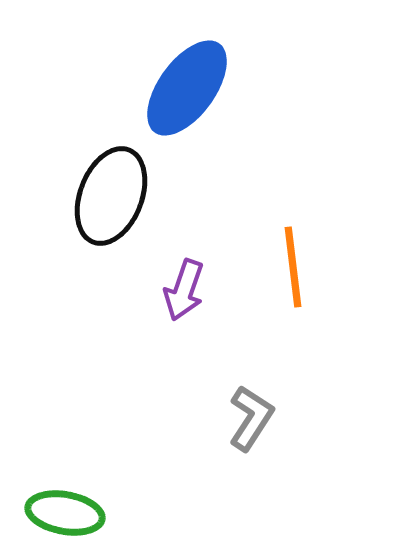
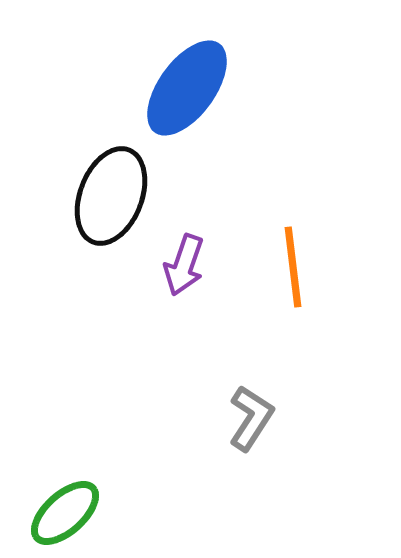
purple arrow: moved 25 px up
green ellipse: rotated 52 degrees counterclockwise
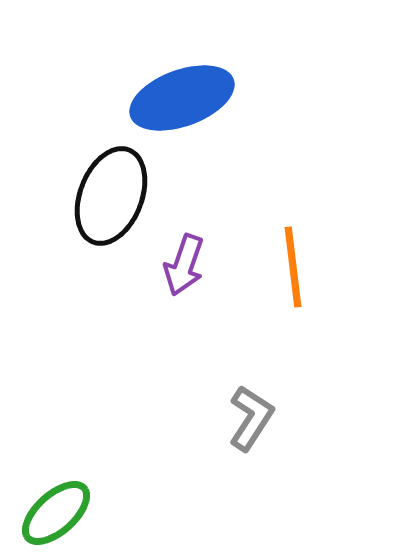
blue ellipse: moved 5 px left, 10 px down; rotated 34 degrees clockwise
green ellipse: moved 9 px left
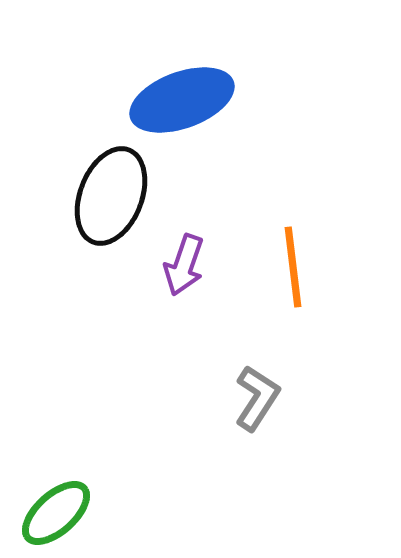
blue ellipse: moved 2 px down
gray L-shape: moved 6 px right, 20 px up
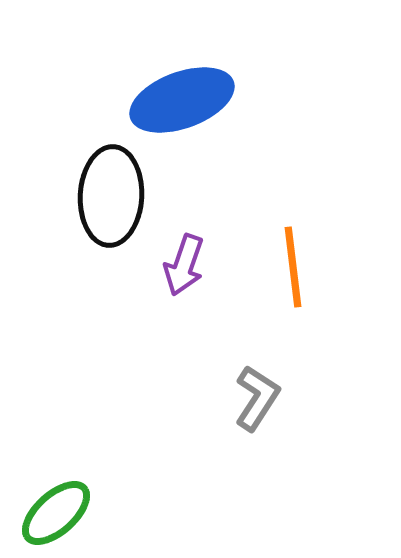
black ellipse: rotated 18 degrees counterclockwise
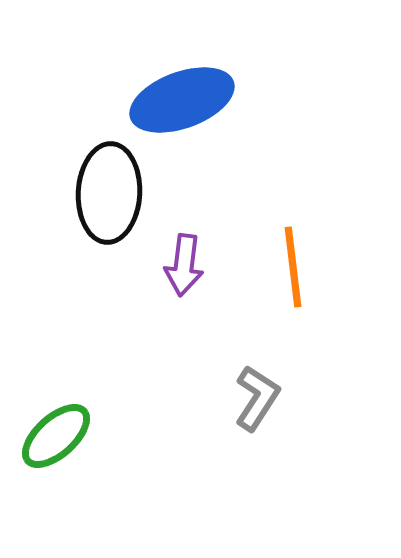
black ellipse: moved 2 px left, 3 px up
purple arrow: rotated 12 degrees counterclockwise
green ellipse: moved 77 px up
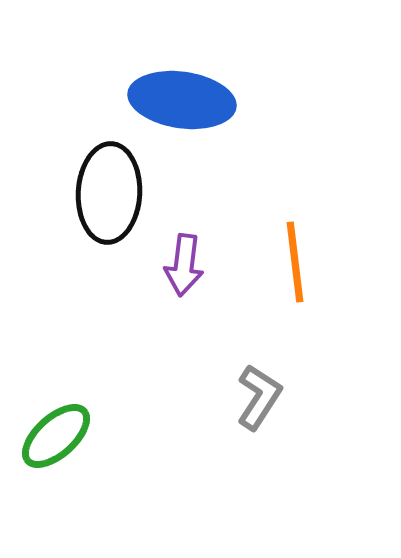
blue ellipse: rotated 28 degrees clockwise
orange line: moved 2 px right, 5 px up
gray L-shape: moved 2 px right, 1 px up
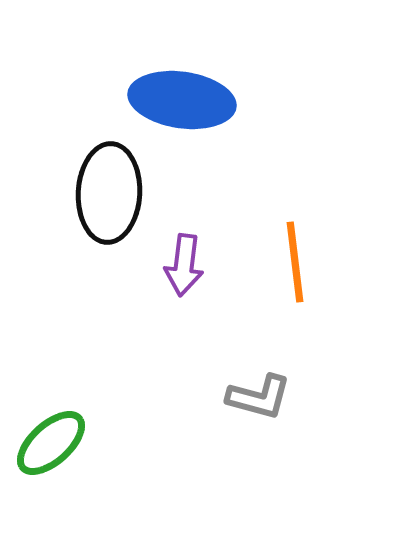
gray L-shape: rotated 72 degrees clockwise
green ellipse: moved 5 px left, 7 px down
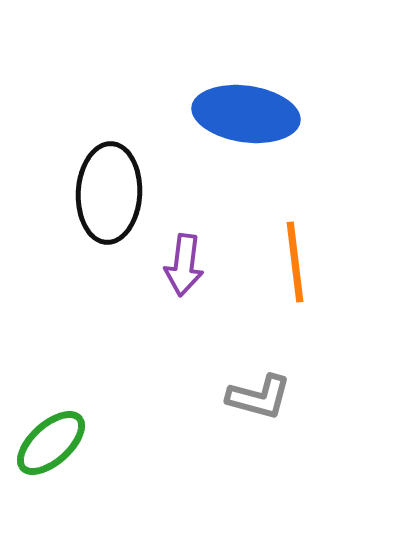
blue ellipse: moved 64 px right, 14 px down
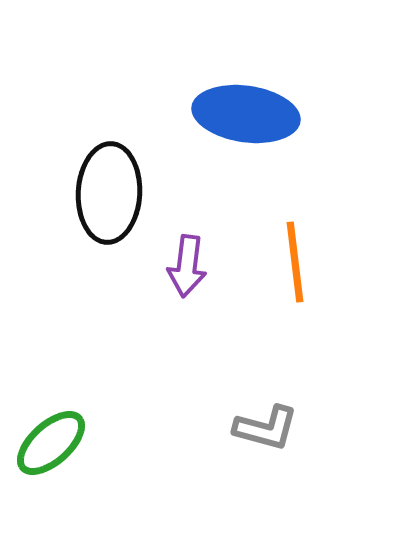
purple arrow: moved 3 px right, 1 px down
gray L-shape: moved 7 px right, 31 px down
